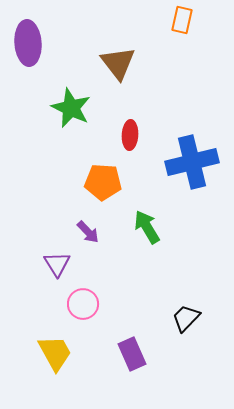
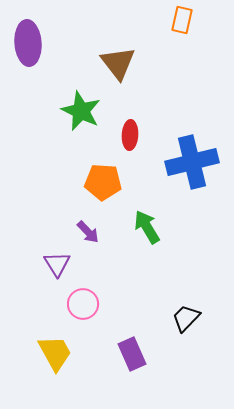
green star: moved 10 px right, 3 px down
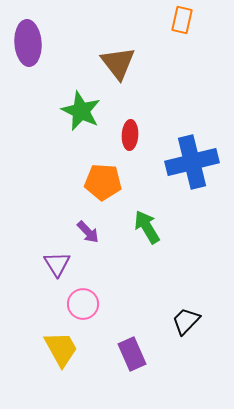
black trapezoid: moved 3 px down
yellow trapezoid: moved 6 px right, 4 px up
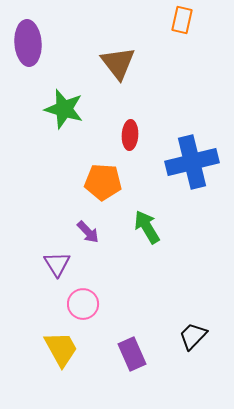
green star: moved 17 px left, 2 px up; rotated 9 degrees counterclockwise
black trapezoid: moved 7 px right, 15 px down
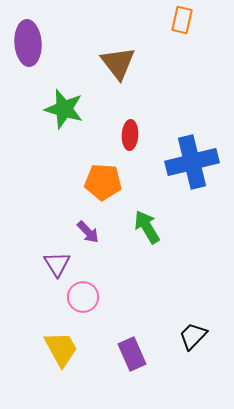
pink circle: moved 7 px up
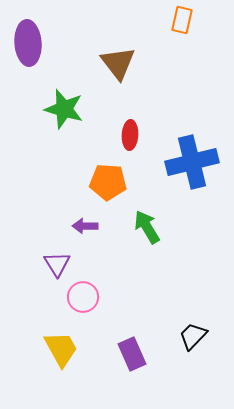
orange pentagon: moved 5 px right
purple arrow: moved 3 px left, 6 px up; rotated 135 degrees clockwise
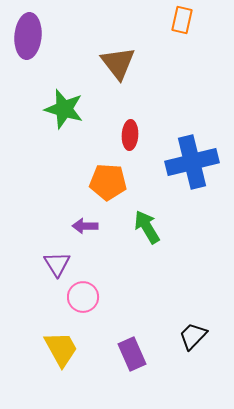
purple ellipse: moved 7 px up; rotated 9 degrees clockwise
